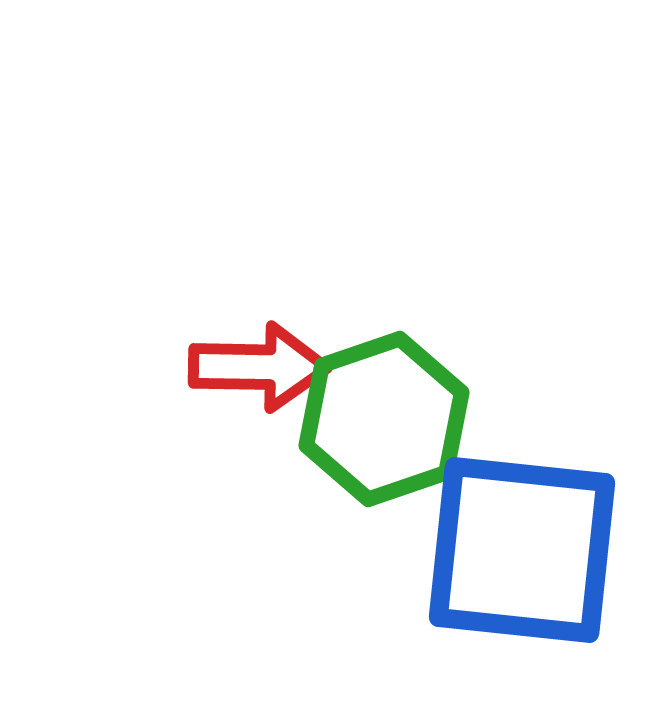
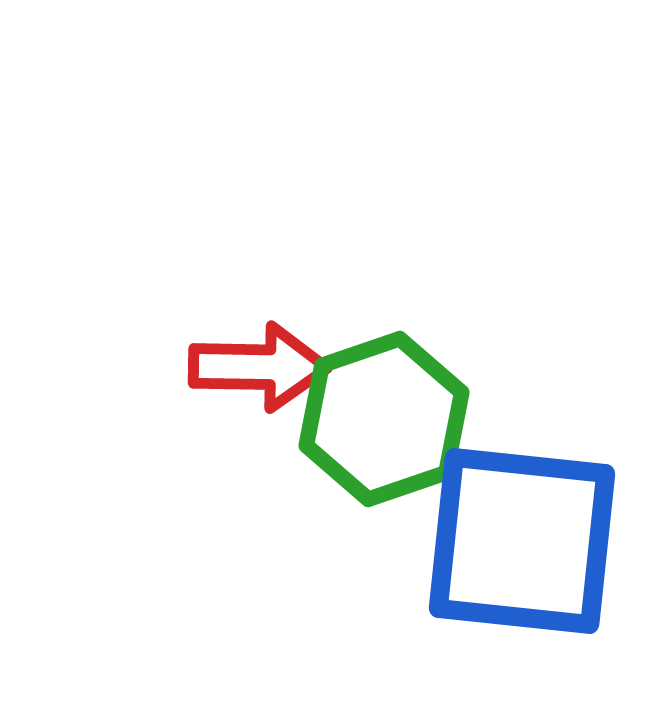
blue square: moved 9 px up
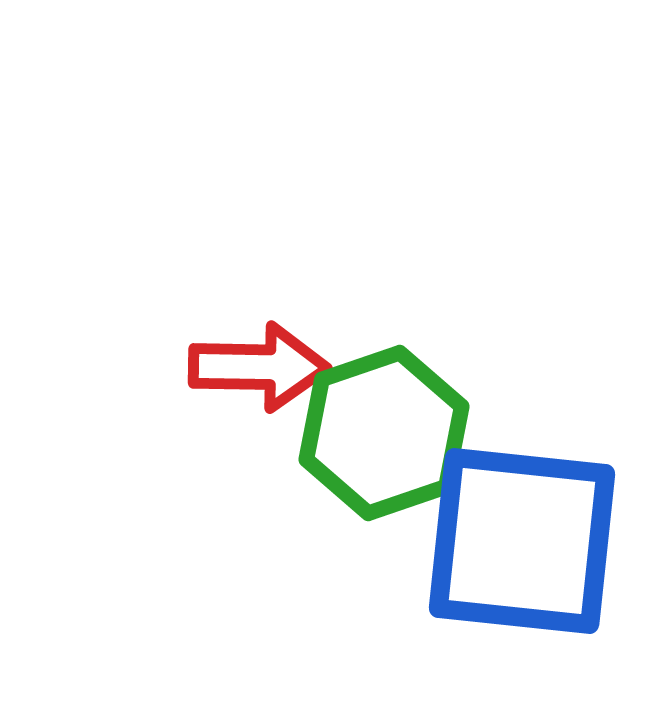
green hexagon: moved 14 px down
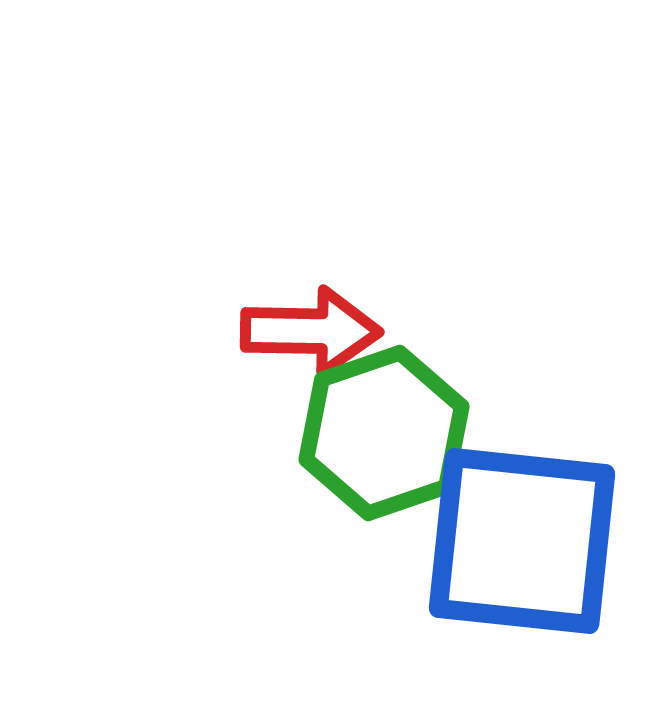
red arrow: moved 52 px right, 36 px up
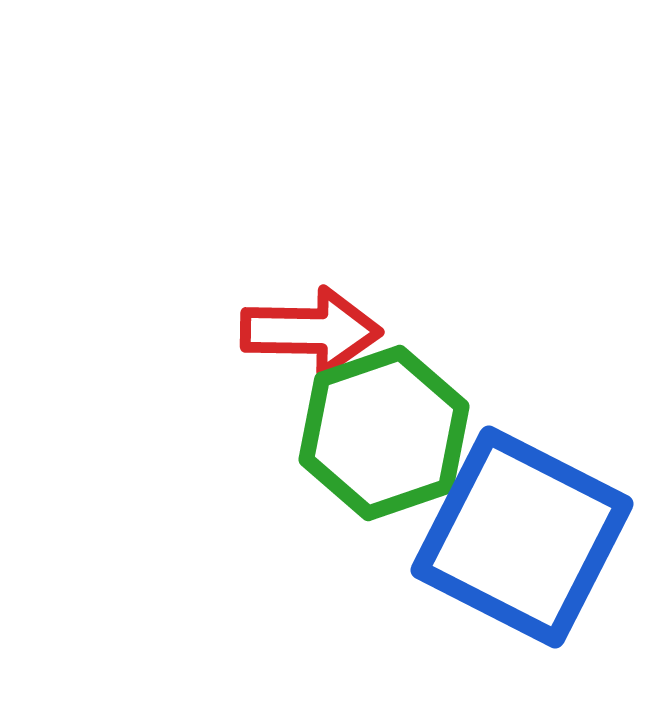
blue square: moved 4 px up; rotated 21 degrees clockwise
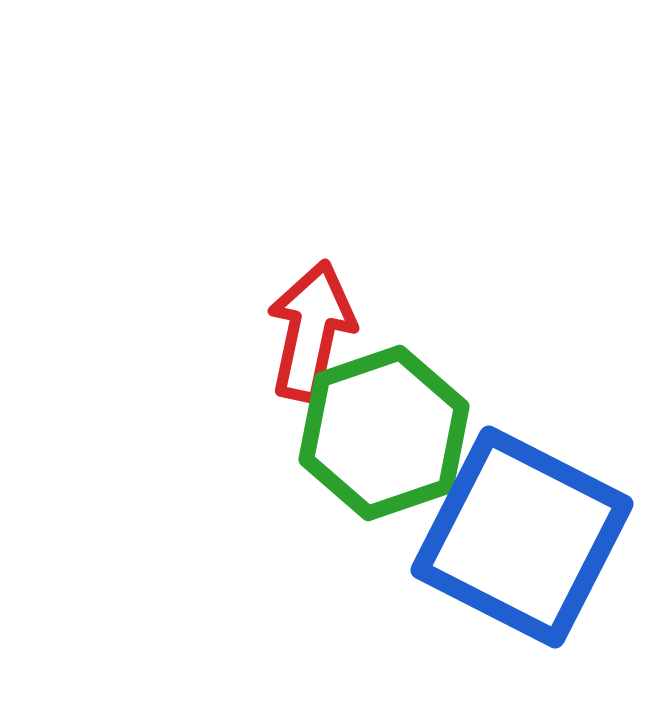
red arrow: rotated 79 degrees counterclockwise
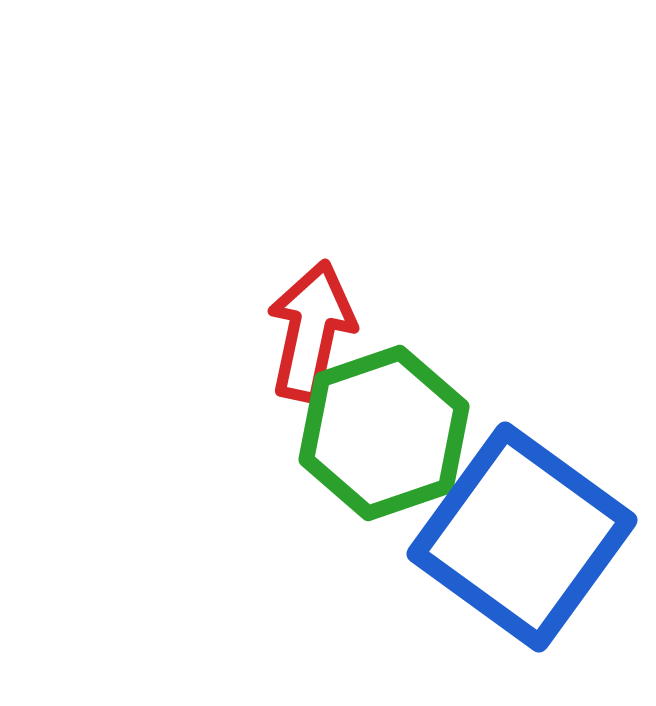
blue square: rotated 9 degrees clockwise
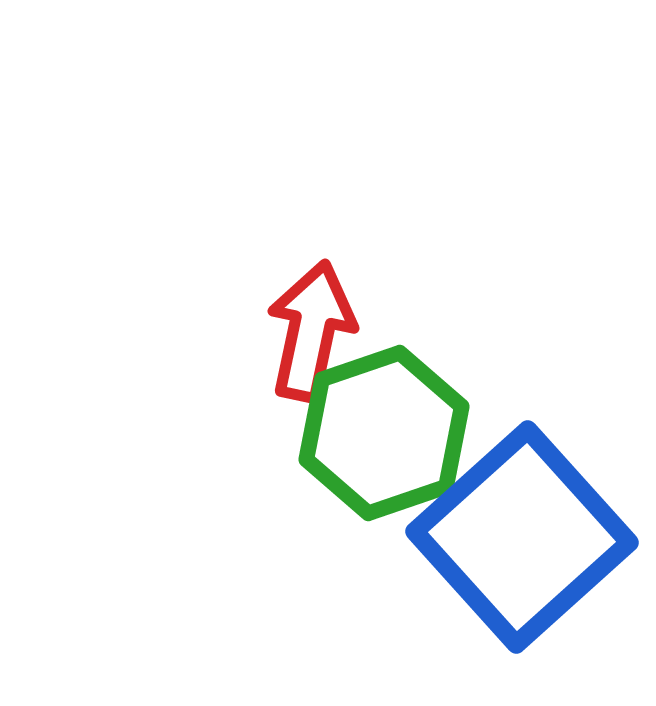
blue square: rotated 12 degrees clockwise
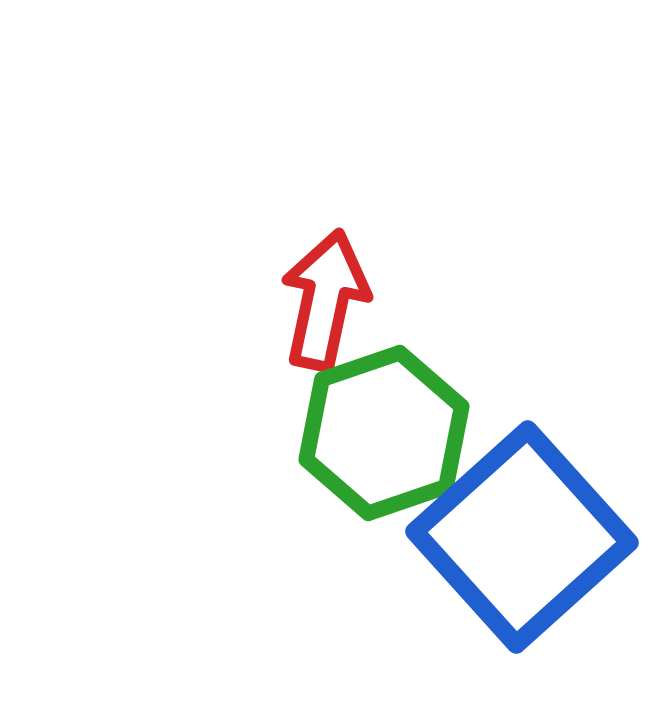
red arrow: moved 14 px right, 31 px up
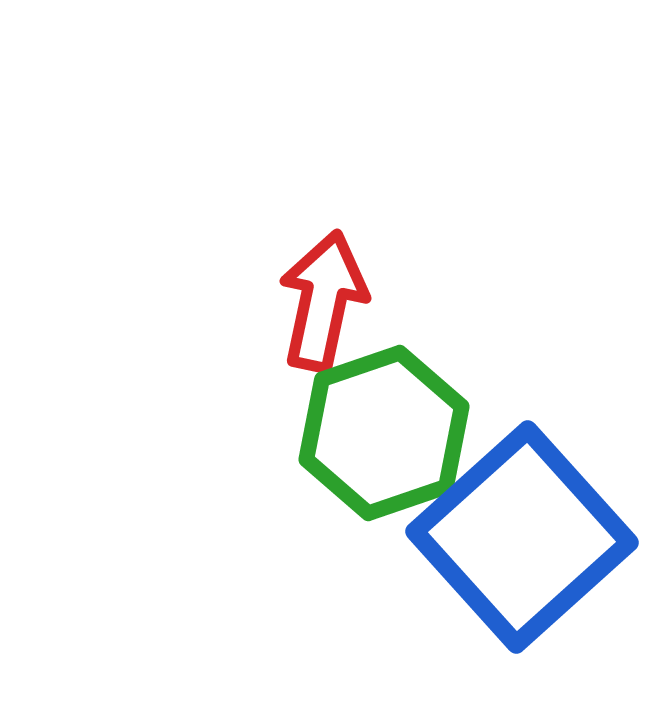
red arrow: moved 2 px left, 1 px down
